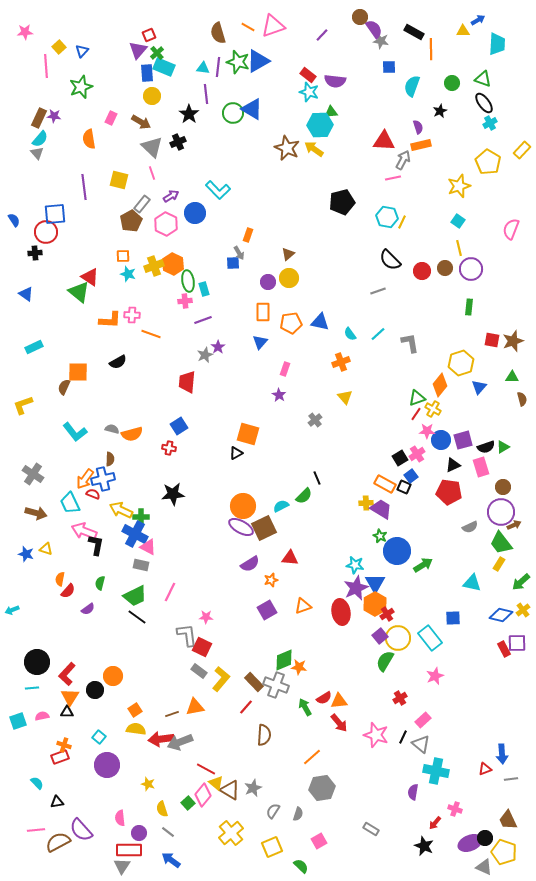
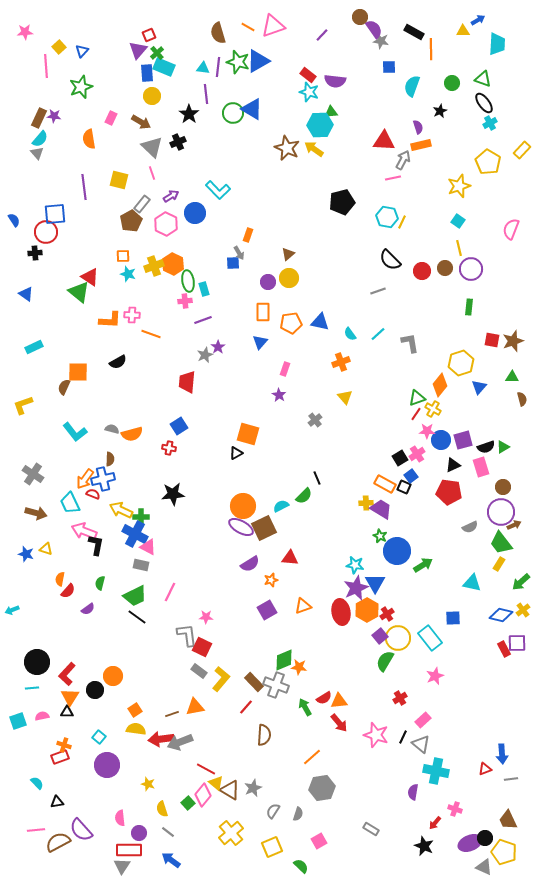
orange hexagon at (375, 604): moved 8 px left, 6 px down
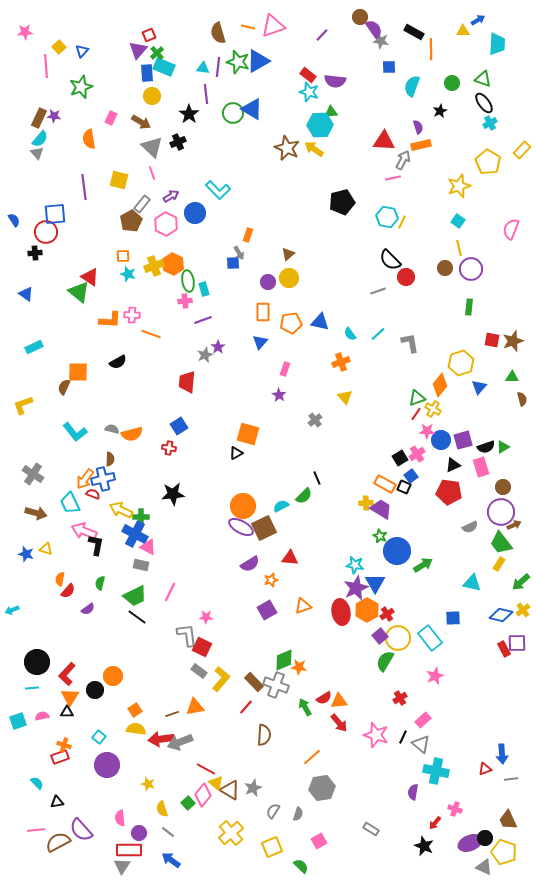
orange line at (248, 27): rotated 16 degrees counterclockwise
red circle at (422, 271): moved 16 px left, 6 px down
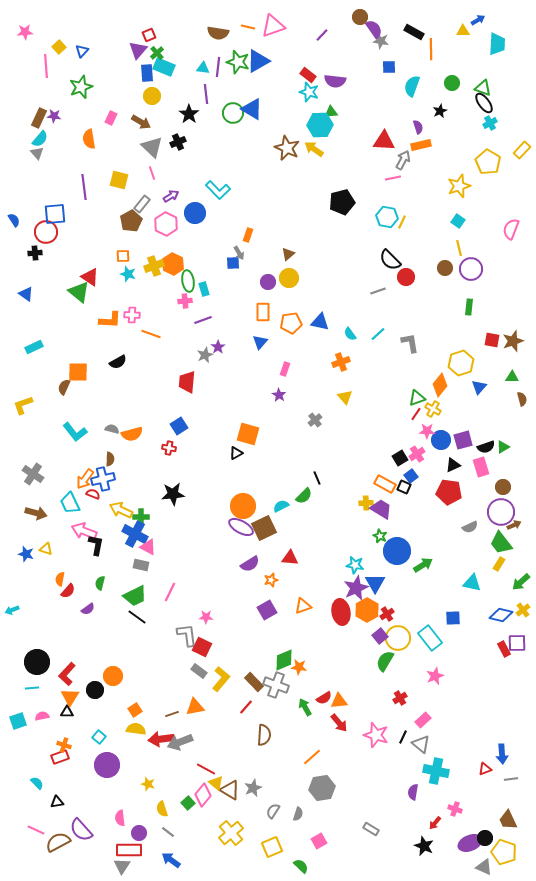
brown semicircle at (218, 33): rotated 65 degrees counterclockwise
green triangle at (483, 79): moved 9 px down
pink line at (36, 830): rotated 30 degrees clockwise
